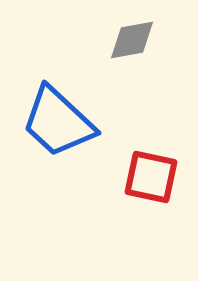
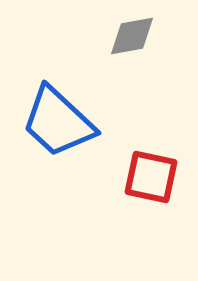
gray diamond: moved 4 px up
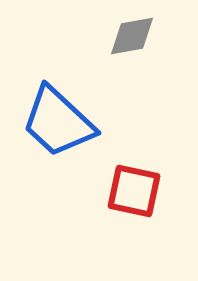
red square: moved 17 px left, 14 px down
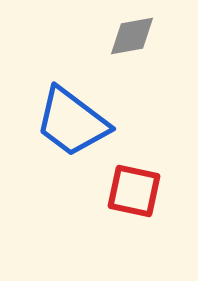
blue trapezoid: moved 14 px right; rotated 6 degrees counterclockwise
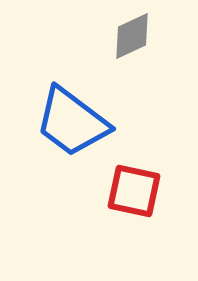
gray diamond: rotated 15 degrees counterclockwise
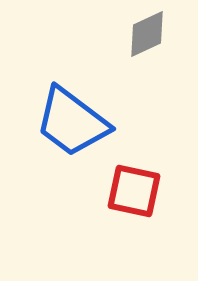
gray diamond: moved 15 px right, 2 px up
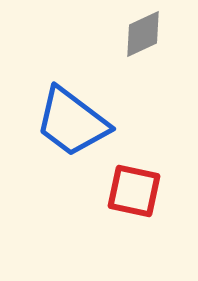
gray diamond: moved 4 px left
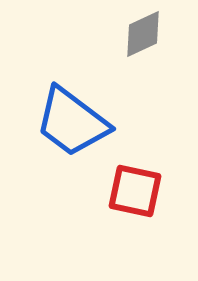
red square: moved 1 px right
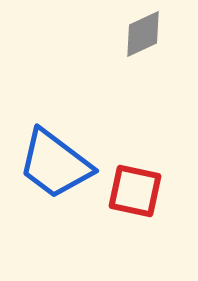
blue trapezoid: moved 17 px left, 42 px down
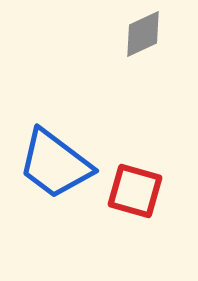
red square: rotated 4 degrees clockwise
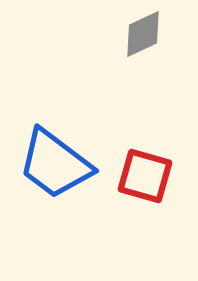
red square: moved 10 px right, 15 px up
